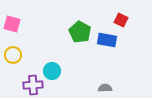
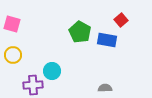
red square: rotated 24 degrees clockwise
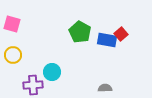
red square: moved 14 px down
cyan circle: moved 1 px down
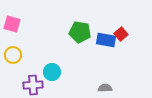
green pentagon: rotated 20 degrees counterclockwise
blue rectangle: moved 1 px left
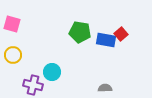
purple cross: rotated 18 degrees clockwise
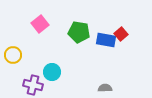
pink square: moved 28 px right; rotated 36 degrees clockwise
green pentagon: moved 1 px left
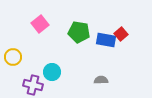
yellow circle: moved 2 px down
gray semicircle: moved 4 px left, 8 px up
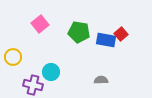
cyan circle: moved 1 px left
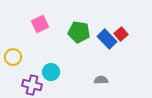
pink square: rotated 12 degrees clockwise
blue rectangle: moved 1 px right, 1 px up; rotated 36 degrees clockwise
purple cross: moved 1 px left
